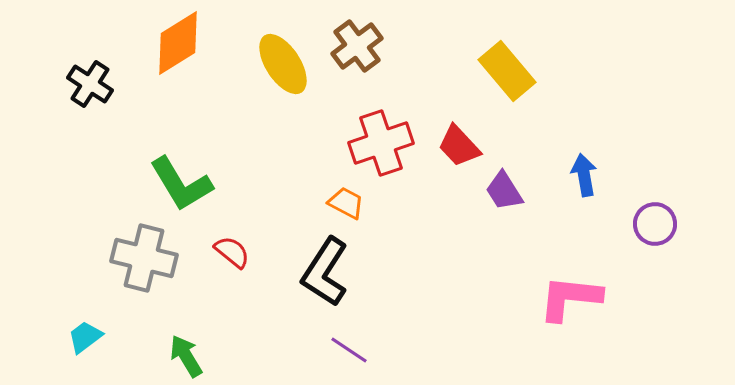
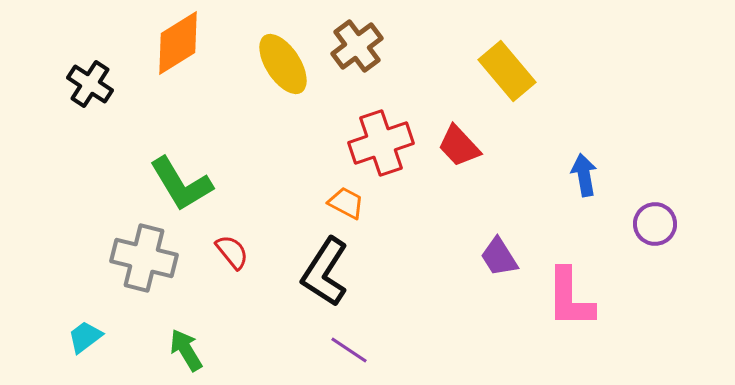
purple trapezoid: moved 5 px left, 66 px down
red semicircle: rotated 12 degrees clockwise
pink L-shape: rotated 96 degrees counterclockwise
green arrow: moved 6 px up
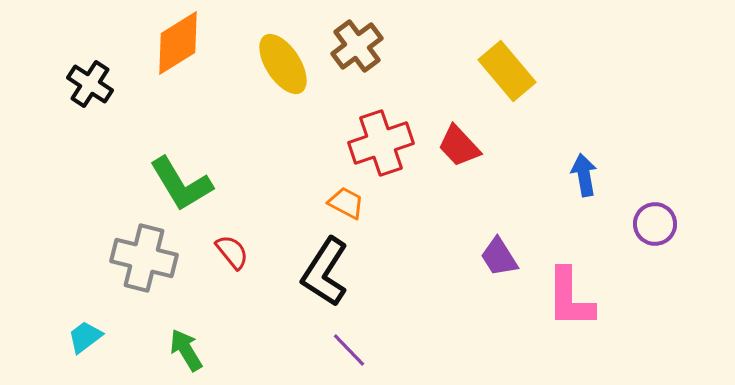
purple line: rotated 12 degrees clockwise
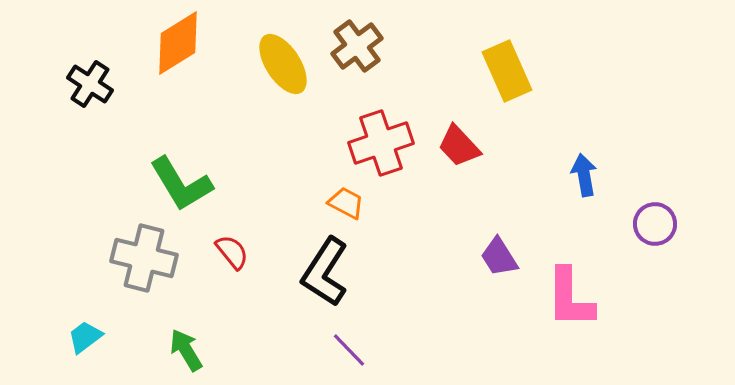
yellow rectangle: rotated 16 degrees clockwise
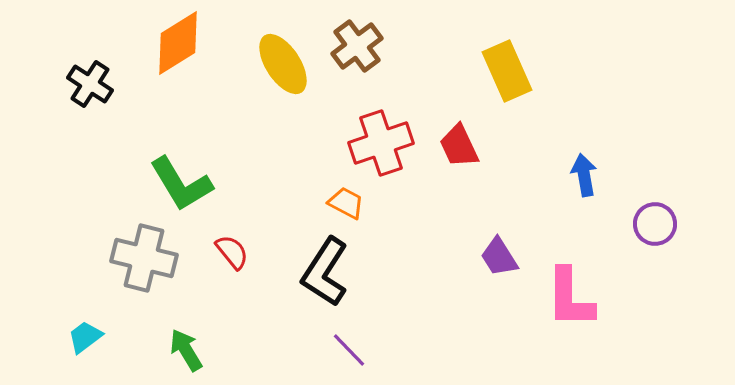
red trapezoid: rotated 18 degrees clockwise
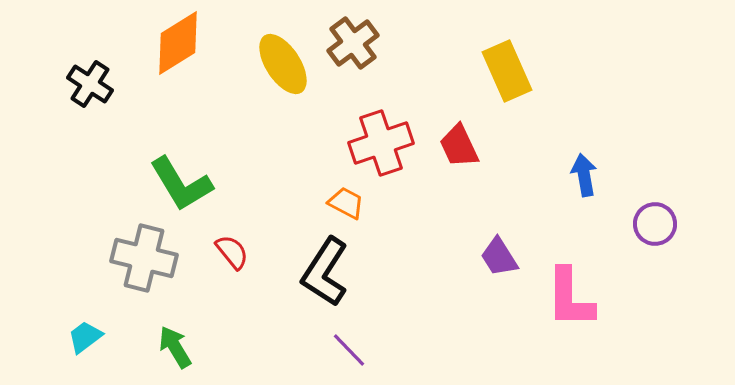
brown cross: moved 4 px left, 3 px up
green arrow: moved 11 px left, 3 px up
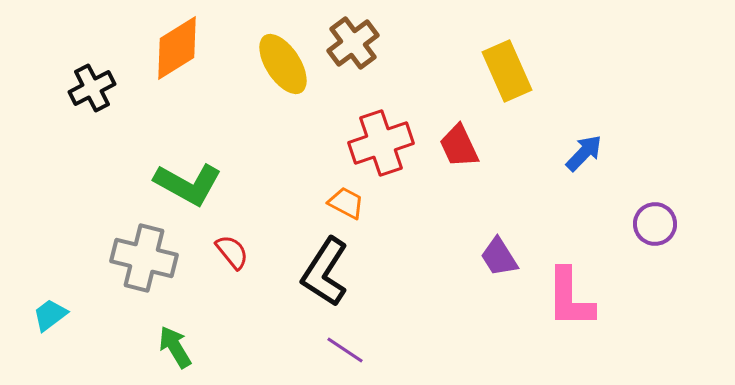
orange diamond: moved 1 px left, 5 px down
black cross: moved 2 px right, 4 px down; rotated 30 degrees clockwise
blue arrow: moved 22 px up; rotated 54 degrees clockwise
green L-shape: moved 7 px right; rotated 30 degrees counterclockwise
cyan trapezoid: moved 35 px left, 22 px up
purple line: moved 4 px left; rotated 12 degrees counterclockwise
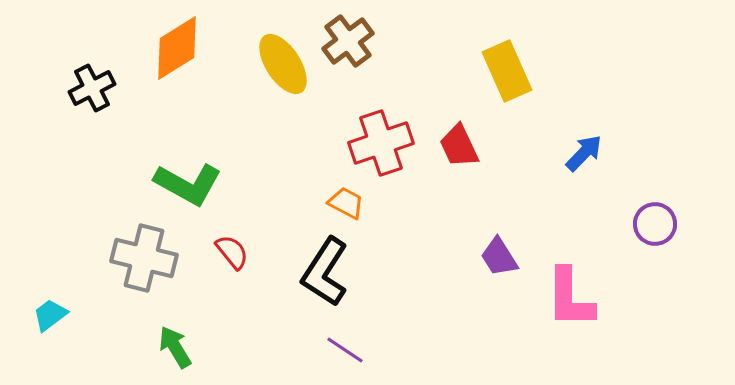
brown cross: moved 5 px left, 2 px up
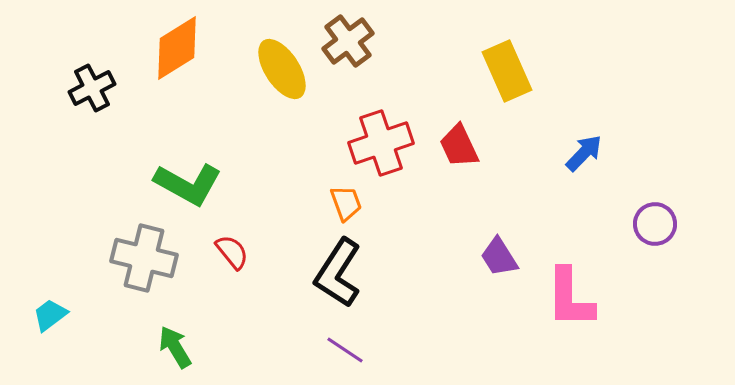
yellow ellipse: moved 1 px left, 5 px down
orange trapezoid: rotated 42 degrees clockwise
black L-shape: moved 13 px right, 1 px down
